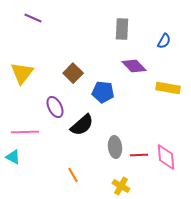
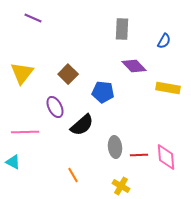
brown square: moved 5 px left, 1 px down
cyan triangle: moved 5 px down
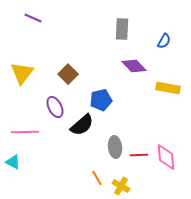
blue pentagon: moved 2 px left, 8 px down; rotated 20 degrees counterclockwise
orange line: moved 24 px right, 3 px down
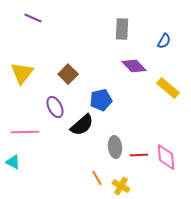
yellow rectangle: rotated 30 degrees clockwise
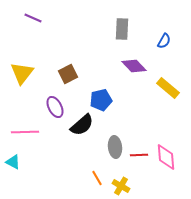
brown square: rotated 18 degrees clockwise
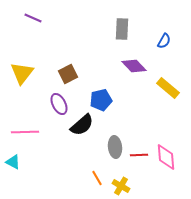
purple ellipse: moved 4 px right, 3 px up
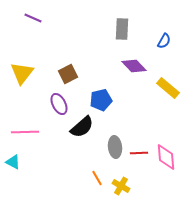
black semicircle: moved 2 px down
red line: moved 2 px up
